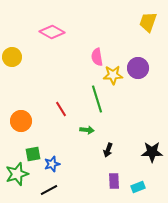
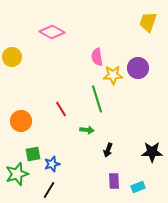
black line: rotated 30 degrees counterclockwise
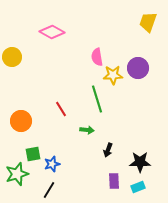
black star: moved 12 px left, 10 px down
